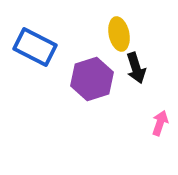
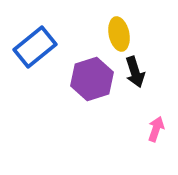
blue rectangle: rotated 66 degrees counterclockwise
black arrow: moved 1 px left, 4 px down
pink arrow: moved 4 px left, 6 px down
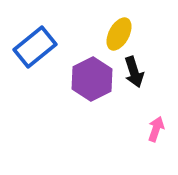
yellow ellipse: rotated 40 degrees clockwise
black arrow: moved 1 px left
purple hexagon: rotated 9 degrees counterclockwise
